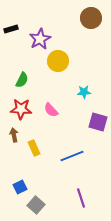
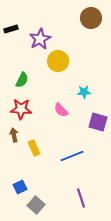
pink semicircle: moved 10 px right
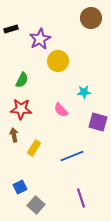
yellow rectangle: rotated 56 degrees clockwise
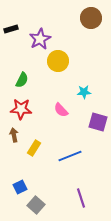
blue line: moved 2 px left
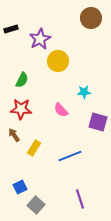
brown arrow: rotated 24 degrees counterclockwise
purple line: moved 1 px left, 1 px down
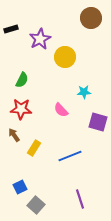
yellow circle: moved 7 px right, 4 px up
